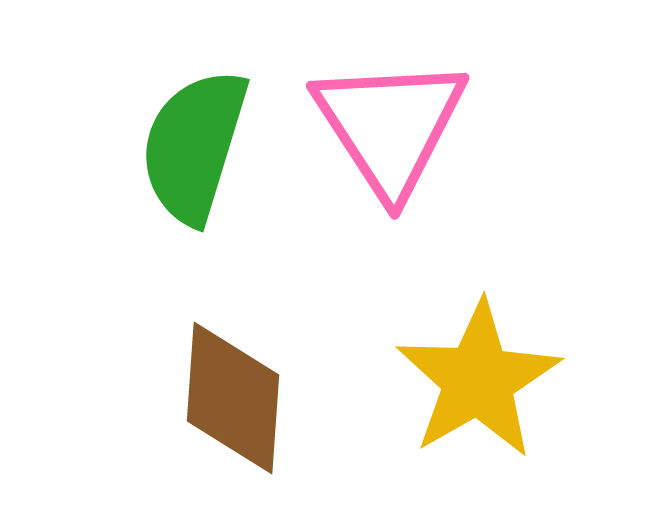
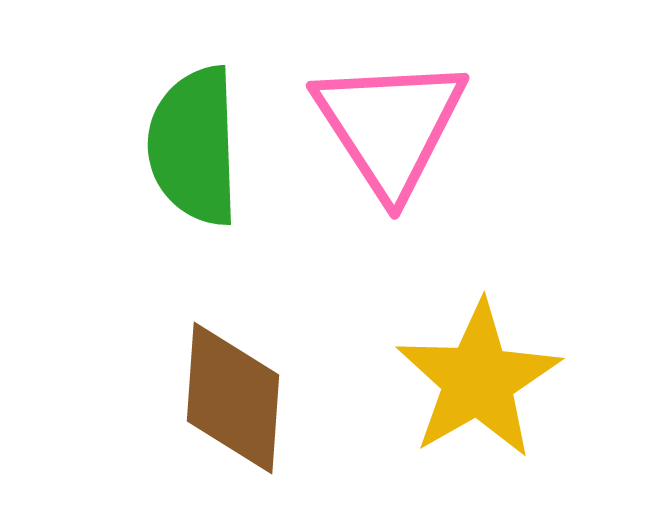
green semicircle: rotated 19 degrees counterclockwise
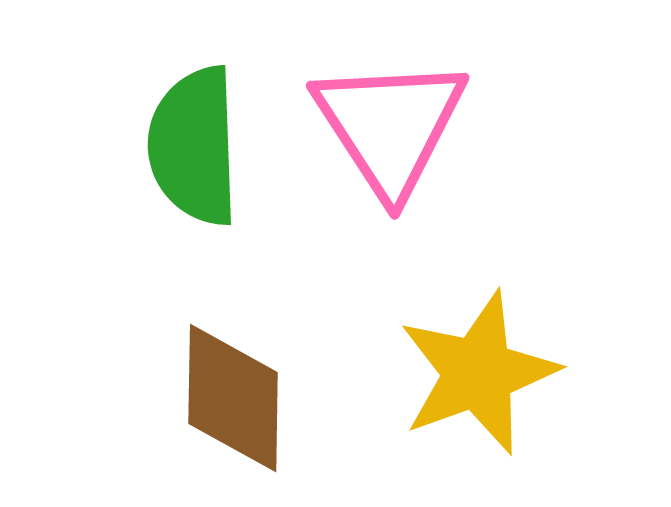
yellow star: moved 7 px up; rotated 10 degrees clockwise
brown diamond: rotated 3 degrees counterclockwise
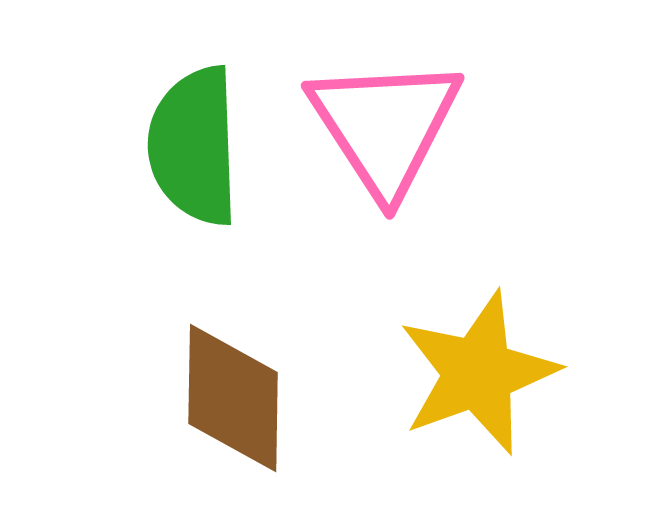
pink triangle: moved 5 px left
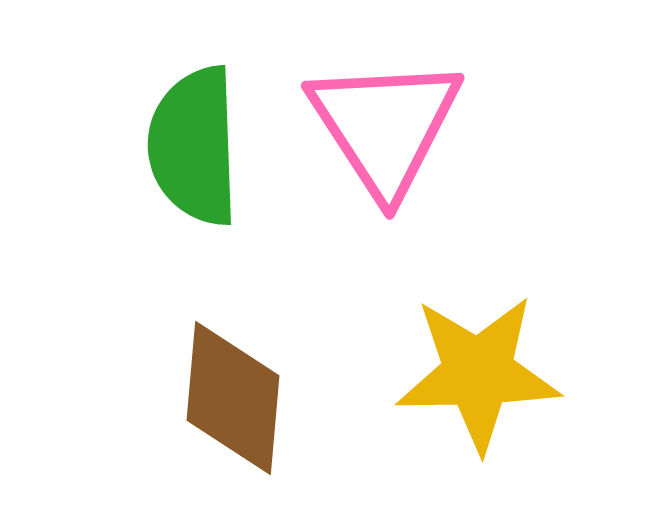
yellow star: rotated 19 degrees clockwise
brown diamond: rotated 4 degrees clockwise
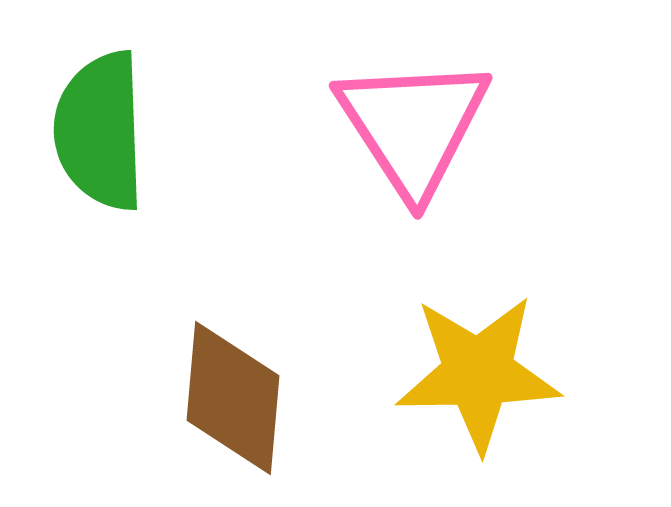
pink triangle: moved 28 px right
green semicircle: moved 94 px left, 15 px up
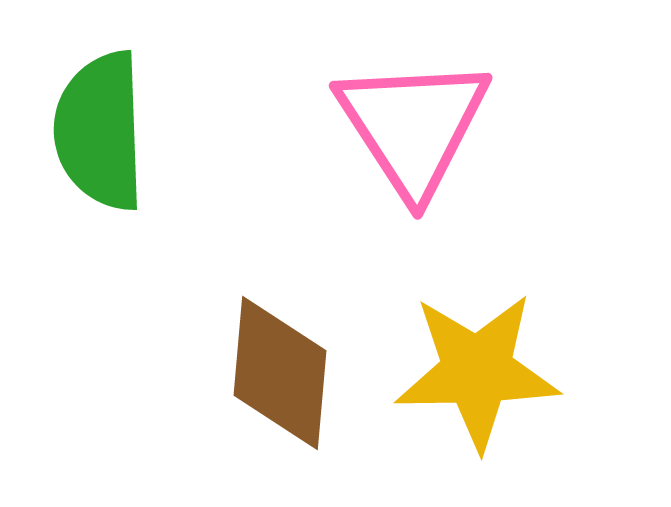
yellow star: moved 1 px left, 2 px up
brown diamond: moved 47 px right, 25 px up
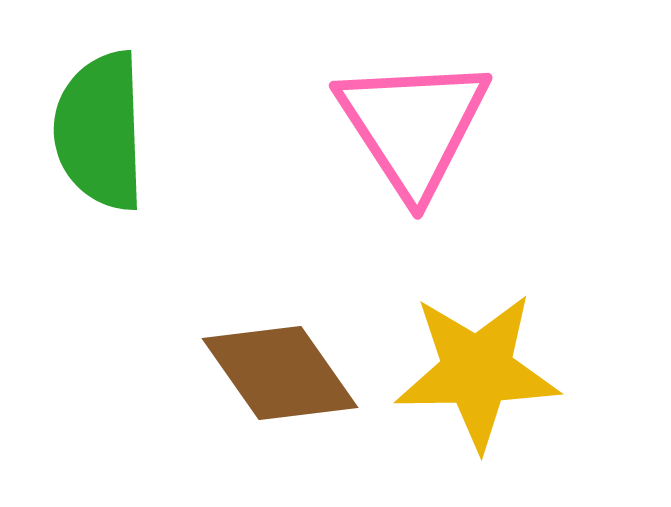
brown diamond: rotated 40 degrees counterclockwise
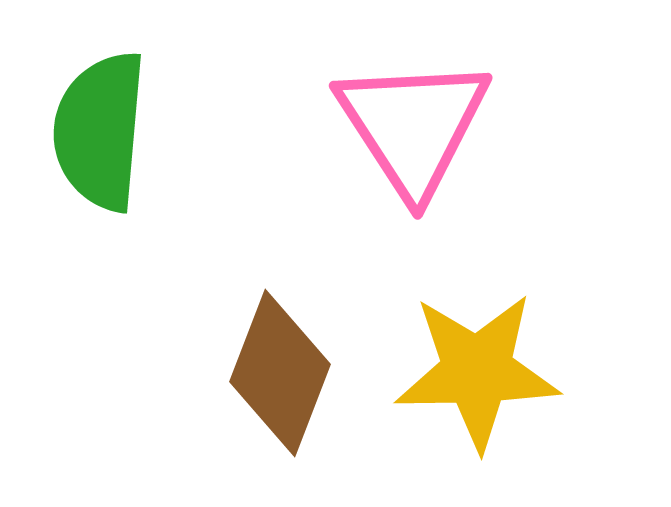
green semicircle: rotated 7 degrees clockwise
brown diamond: rotated 56 degrees clockwise
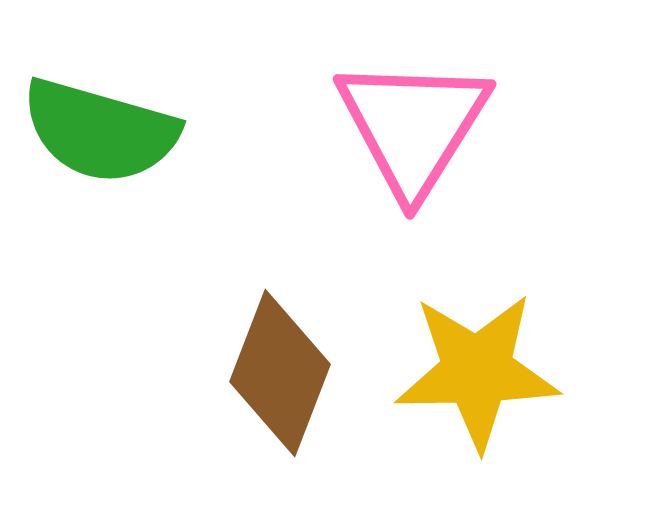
pink triangle: rotated 5 degrees clockwise
green semicircle: rotated 79 degrees counterclockwise
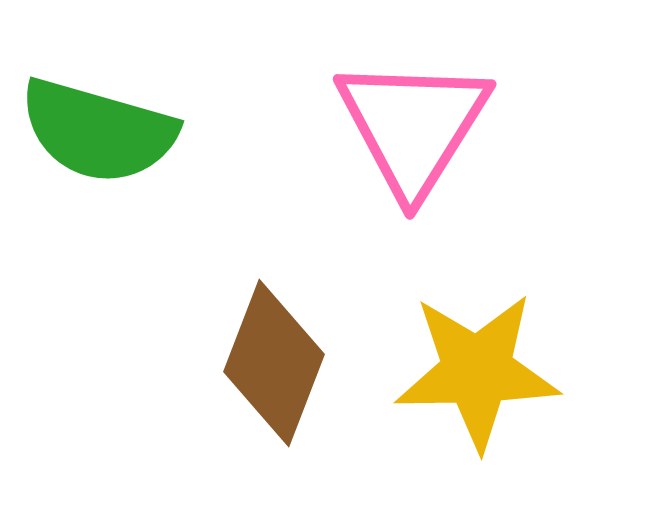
green semicircle: moved 2 px left
brown diamond: moved 6 px left, 10 px up
